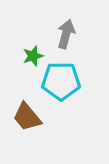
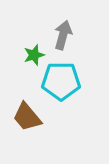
gray arrow: moved 3 px left, 1 px down
green star: moved 1 px right, 1 px up
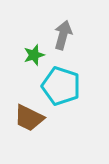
cyan pentagon: moved 5 px down; rotated 18 degrees clockwise
brown trapezoid: moved 2 px right, 1 px down; rotated 24 degrees counterclockwise
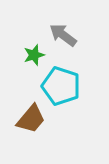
gray arrow: rotated 68 degrees counterclockwise
brown trapezoid: moved 2 px right, 1 px down; rotated 76 degrees counterclockwise
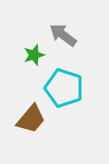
cyan pentagon: moved 3 px right, 2 px down
